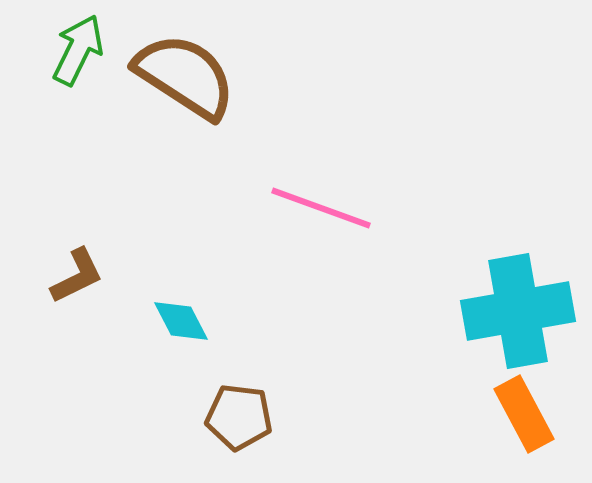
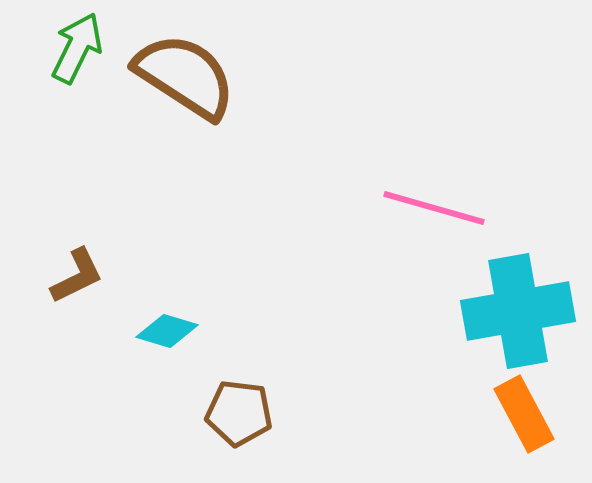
green arrow: moved 1 px left, 2 px up
pink line: moved 113 px right; rotated 4 degrees counterclockwise
cyan diamond: moved 14 px left, 10 px down; rotated 46 degrees counterclockwise
brown pentagon: moved 4 px up
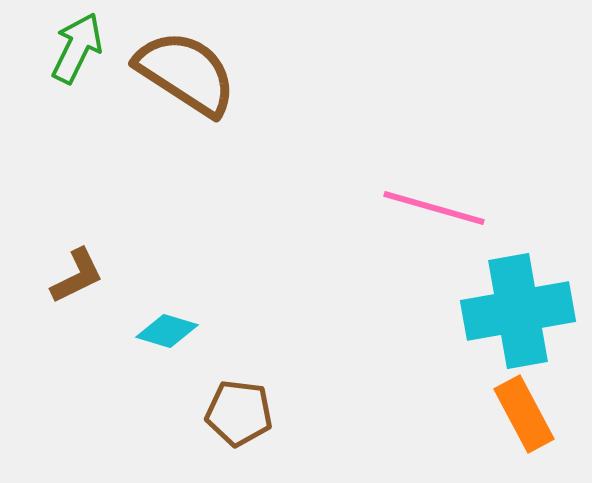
brown semicircle: moved 1 px right, 3 px up
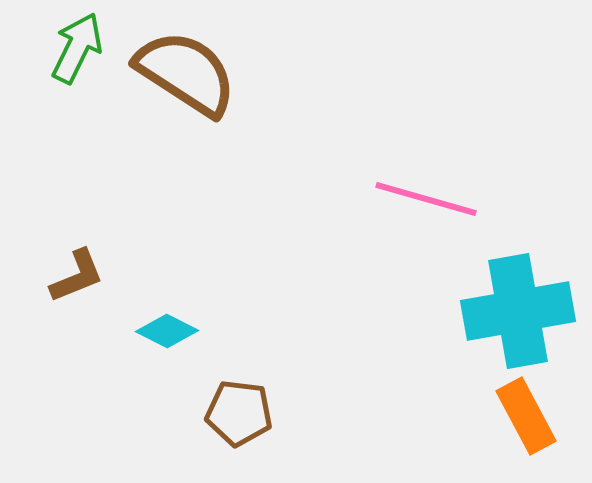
pink line: moved 8 px left, 9 px up
brown L-shape: rotated 4 degrees clockwise
cyan diamond: rotated 10 degrees clockwise
orange rectangle: moved 2 px right, 2 px down
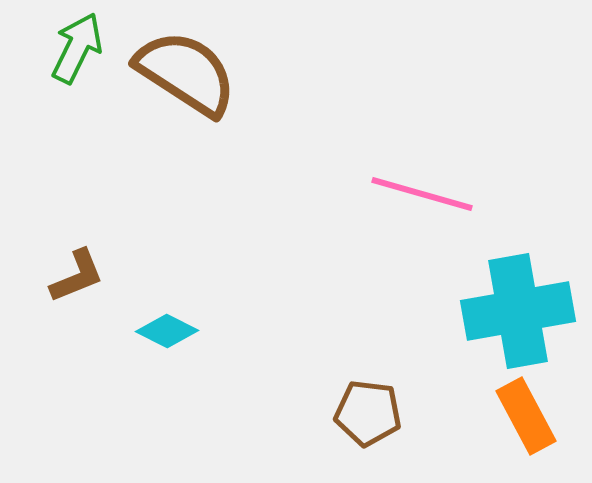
pink line: moved 4 px left, 5 px up
brown pentagon: moved 129 px right
